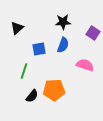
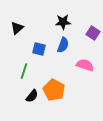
blue square: rotated 24 degrees clockwise
orange pentagon: rotated 30 degrees clockwise
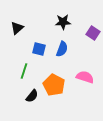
blue semicircle: moved 1 px left, 4 px down
pink semicircle: moved 12 px down
orange pentagon: moved 5 px up
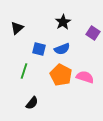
black star: rotated 28 degrees counterclockwise
blue semicircle: rotated 49 degrees clockwise
orange pentagon: moved 7 px right, 10 px up
black semicircle: moved 7 px down
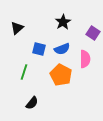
green line: moved 1 px down
pink semicircle: moved 18 px up; rotated 72 degrees clockwise
